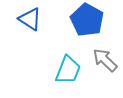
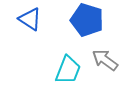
blue pentagon: rotated 12 degrees counterclockwise
gray arrow: rotated 8 degrees counterclockwise
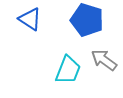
gray arrow: moved 1 px left
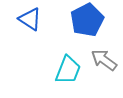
blue pentagon: rotated 28 degrees clockwise
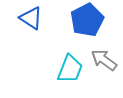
blue triangle: moved 1 px right, 1 px up
cyan trapezoid: moved 2 px right, 1 px up
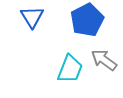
blue triangle: moved 1 px right, 1 px up; rotated 25 degrees clockwise
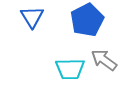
cyan trapezoid: rotated 68 degrees clockwise
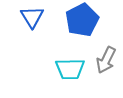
blue pentagon: moved 5 px left
gray arrow: moved 2 px right; rotated 100 degrees counterclockwise
